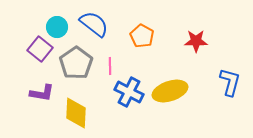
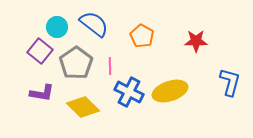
purple square: moved 2 px down
yellow diamond: moved 7 px right, 6 px up; rotated 48 degrees counterclockwise
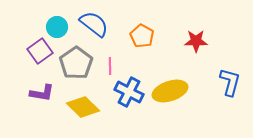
purple square: rotated 15 degrees clockwise
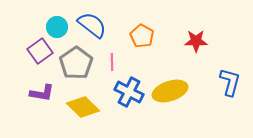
blue semicircle: moved 2 px left, 1 px down
pink line: moved 2 px right, 4 px up
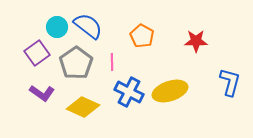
blue semicircle: moved 4 px left, 1 px down
purple square: moved 3 px left, 2 px down
purple L-shape: rotated 25 degrees clockwise
yellow diamond: rotated 20 degrees counterclockwise
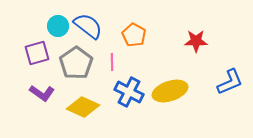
cyan circle: moved 1 px right, 1 px up
orange pentagon: moved 8 px left, 1 px up
purple square: rotated 20 degrees clockwise
blue L-shape: rotated 52 degrees clockwise
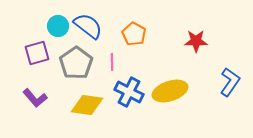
orange pentagon: moved 1 px up
blue L-shape: rotated 32 degrees counterclockwise
purple L-shape: moved 7 px left, 5 px down; rotated 15 degrees clockwise
yellow diamond: moved 4 px right, 2 px up; rotated 16 degrees counterclockwise
